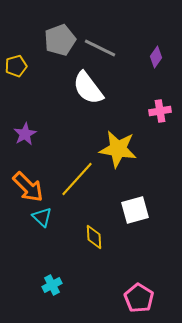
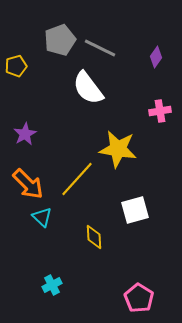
orange arrow: moved 3 px up
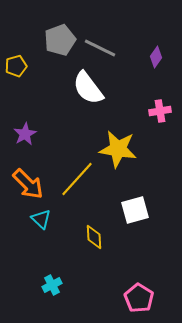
cyan triangle: moved 1 px left, 2 px down
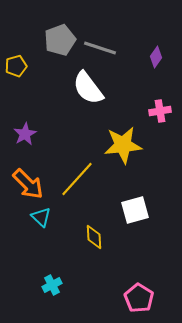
gray line: rotated 8 degrees counterclockwise
yellow star: moved 5 px right, 4 px up; rotated 15 degrees counterclockwise
cyan triangle: moved 2 px up
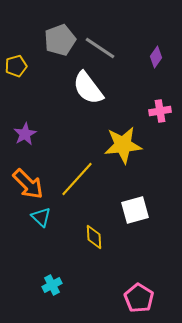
gray line: rotated 16 degrees clockwise
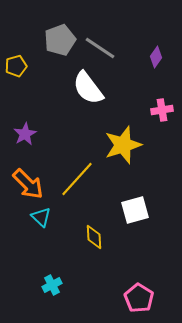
pink cross: moved 2 px right, 1 px up
yellow star: rotated 12 degrees counterclockwise
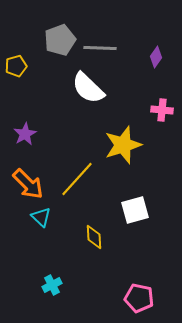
gray line: rotated 32 degrees counterclockwise
white semicircle: rotated 9 degrees counterclockwise
pink cross: rotated 15 degrees clockwise
pink pentagon: rotated 20 degrees counterclockwise
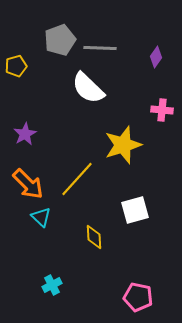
pink pentagon: moved 1 px left, 1 px up
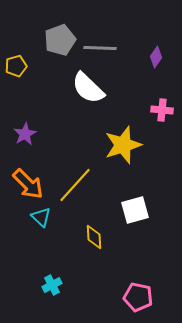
yellow line: moved 2 px left, 6 px down
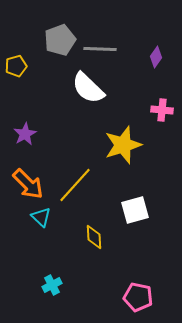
gray line: moved 1 px down
